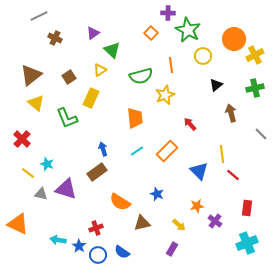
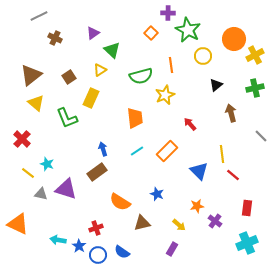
gray line at (261, 134): moved 2 px down
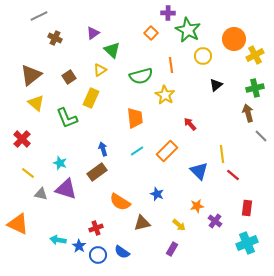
yellow star at (165, 95): rotated 18 degrees counterclockwise
brown arrow at (231, 113): moved 17 px right
cyan star at (47, 164): moved 13 px right, 1 px up
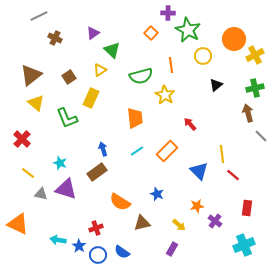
cyan cross at (247, 243): moved 3 px left, 2 px down
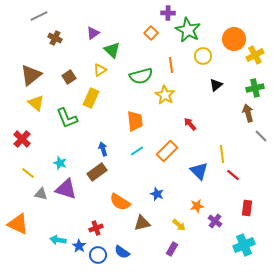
orange trapezoid at (135, 118): moved 3 px down
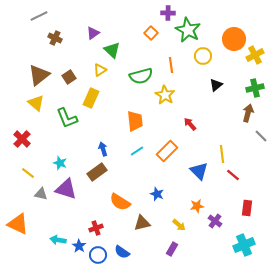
brown triangle at (31, 75): moved 8 px right
brown arrow at (248, 113): rotated 30 degrees clockwise
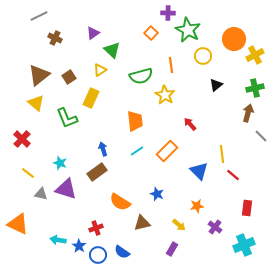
purple cross at (215, 221): moved 6 px down
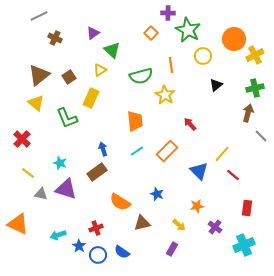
yellow line at (222, 154): rotated 48 degrees clockwise
cyan arrow at (58, 240): moved 5 px up; rotated 28 degrees counterclockwise
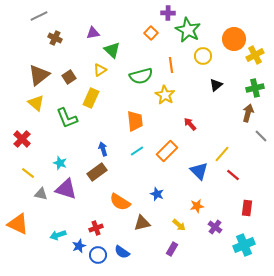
purple triangle at (93, 33): rotated 24 degrees clockwise
blue star at (79, 246): rotated 16 degrees clockwise
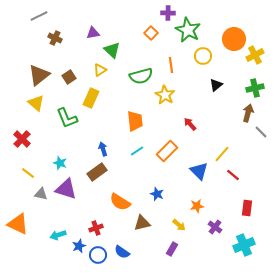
gray line at (261, 136): moved 4 px up
